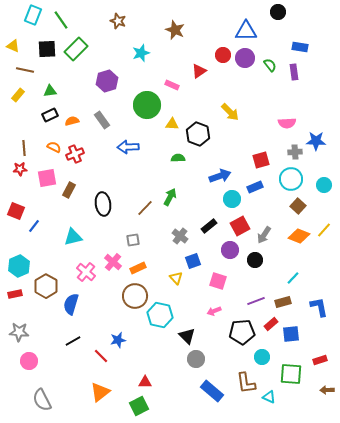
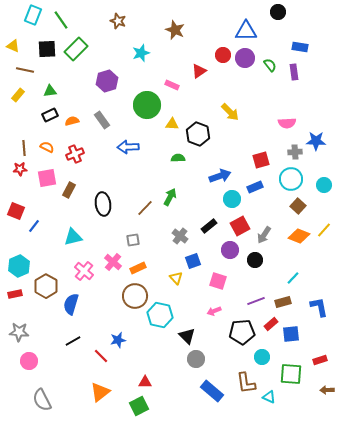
orange semicircle at (54, 147): moved 7 px left
pink cross at (86, 272): moved 2 px left, 1 px up
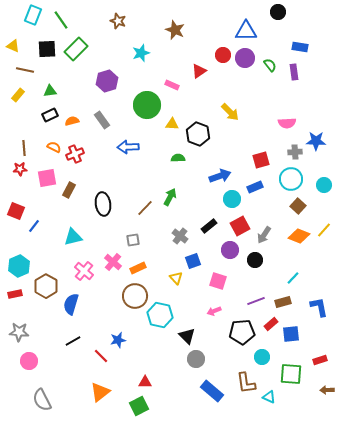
orange semicircle at (47, 147): moved 7 px right
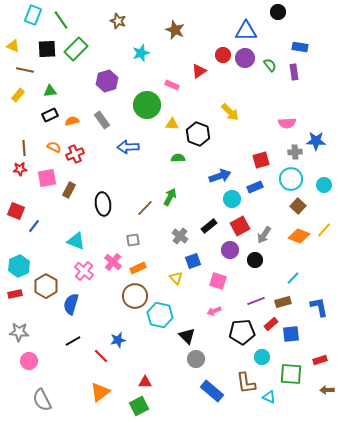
cyan triangle at (73, 237): moved 3 px right, 4 px down; rotated 36 degrees clockwise
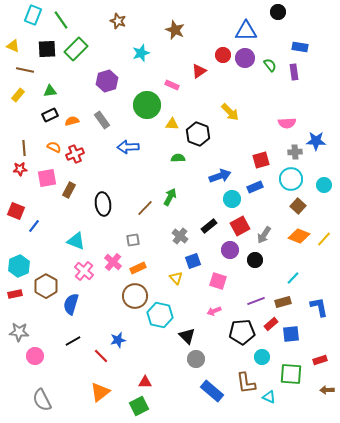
yellow line at (324, 230): moved 9 px down
pink circle at (29, 361): moved 6 px right, 5 px up
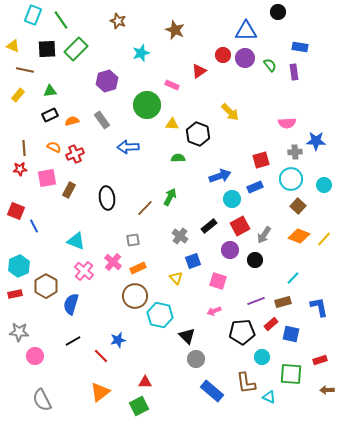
black ellipse at (103, 204): moved 4 px right, 6 px up
blue line at (34, 226): rotated 64 degrees counterclockwise
blue square at (291, 334): rotated 18 degrees clockwise
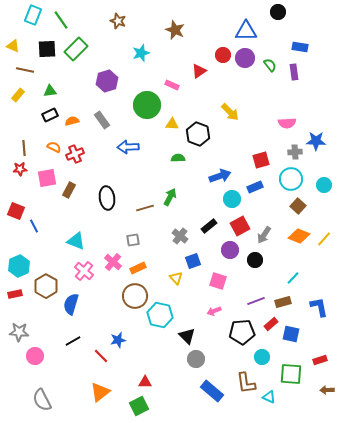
brown line at (145, 208): rotated 30 degrees clockwise
